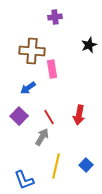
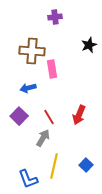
blue arrow: rotated 21 degrees clockwise
red arrow: rotated 12 degrees clockwise
gray arrow: moved 1 px right, 1 px down
yellow line: moved 2 px left
blue L-shape: moved 4 px right, 1 px up
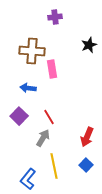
blue arrow: rotated 21 degrees clockwise
red arrow: moved 8 px right, 22 px down
yellow line: rotated 25 degrees counterclockwise
blue L-shape: rotated 60 degrees clockwise
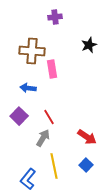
red arrow: rotated 78 degrees counterclockwise
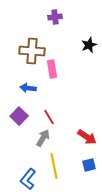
blue square: moved 3 px right; rotated 32 degrees clockwise
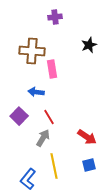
blue arrow: moved 8 px right, 4 px down
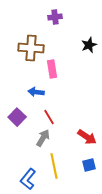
brown cross: moved 1 px left, 3 px up
purple square: moved 2 px left, 1 px down
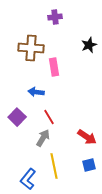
pink rectangle: moved 2 px right, 2 px up
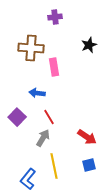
blue arrow: moved 1 px right, 1 px down
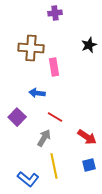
purple cross: moved 4 px up
red line: moved 6 px right; rotated 28 degrees counterclockwise
gray arrow: moved 1 px right
blue L-shape: rotated 90 degrees counterclockwise
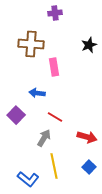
brown cross: moved 4 px up
purple square: moved 1 px left, 2 px up
red arrow: rotated 18 degrees counterclockwise
blue square: moved 2 px down; rotated 32 degrees counterclockwise
